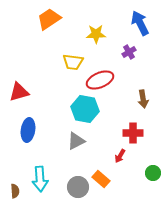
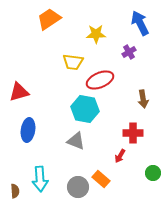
gray triangle: rotated 48 degrees clockwise
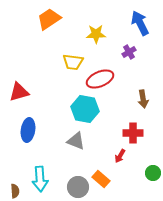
red ellipse: moved 1 px up
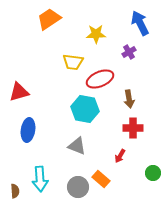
brown arrow: moved 14 px left
red cross: moved 5 px up
gray triangle: moved 1 px right, 5 px down
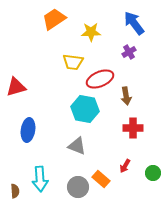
orange trapezoid: moved 5 px right
blue arrow: moved 6 px left; rotated 10 degrees counterclockwise
yellow star: moved 5 px left, 2 px up
red triangle: moved 3 px left, 5 px up
brown arrow: moved 3 px left, 3 px up
red arrow: moved 5 px right, 10 px down
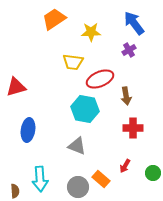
purple cross: moved 2 px up
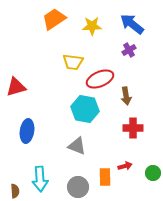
blue arrow: moved 2 px left, 1 px down; rotated 15 degrees counterclockwise
yellow star: moved 1 px right, 6 px up
blue ellipse: moved 1 px left, 1 px down
red arrow: rotated 136 degrees counterclockwise
orange rectangle: moved 4 px right, 2 px up; rotated 48 degrees clockwise
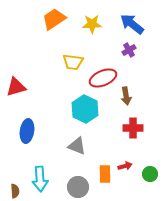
yellow star: moved 2 px up
red ellipse: moved 3 px right, 1 px up
cyan hexagon: rotated 16 degrees clockwise
green circle: moved 3 px left, 1 px down
orange rectangle: moved 3 px up
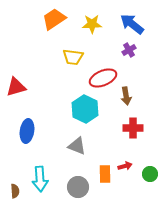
yellow trapezoid: moved 5 px up
